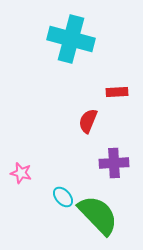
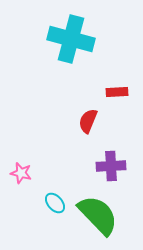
purple cross: moved 3 px left, 3 px down
cyan ellipse: moved 8 px left, 6 px down
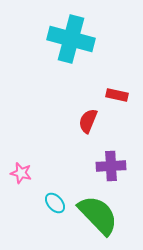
red rectangle: moved 3 px down; rotated 15 degrees clockwise
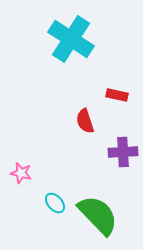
cyan cross: rotated 18 degrees clockwise
red semicircle: moved 3 px left; rotated 40 degrees counterclockwise
purple cross: moved 12 px right, 14 px up
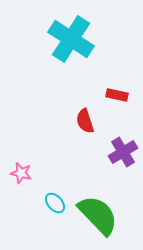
purple cross: rotated 28 degrees counterclockwise
